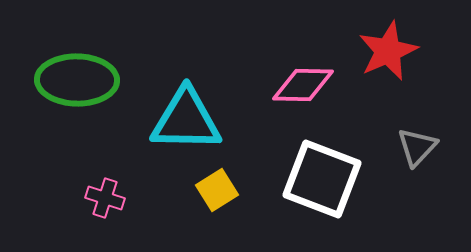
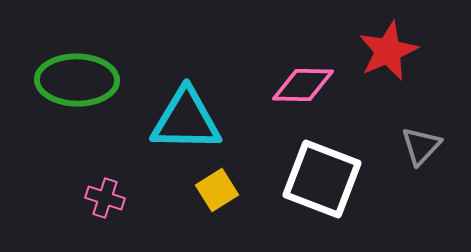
gray triangle: moved 4 px right, 1 px up
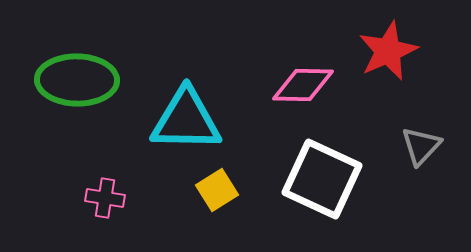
white square: rotated 4 degrees clockwise
pink cross: rotated 9 degrees counterclockwise
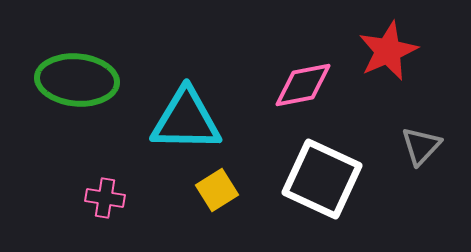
green ellipse: rotated 4 degrees clockwise
pink diamond: rotated 12 degrees counterclockwise
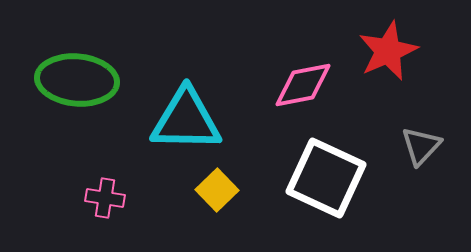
white square: moved 4 px right, 1 px up
yellow square: rotated 12 degrees counterclockwise
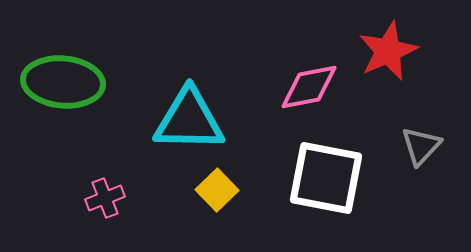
green ellipse: moved 14 px left, 2 px down
pink diamond: moved 6 px right, 2 px down
cyan triangle: moved 3 px right
white square: rotated 14 degrees counterclockwise
pink cross: rotated 30 degrees counterclockwise
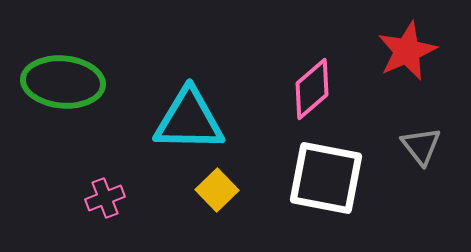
red star: moved 19 px right
pink diamond: moved 3 px right, 2 px down; rotated 30 degrees counterclockwise
gray triangle: rotated 21 degrees counterclockwise
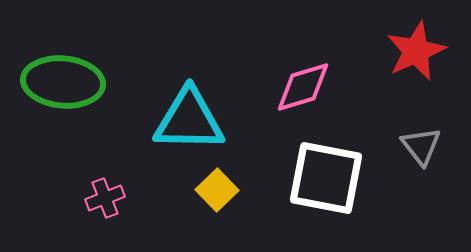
red star: moved 9 px right
pink diamond: moved 9 px left, 2 px up; rotated 24 degrees clockwise
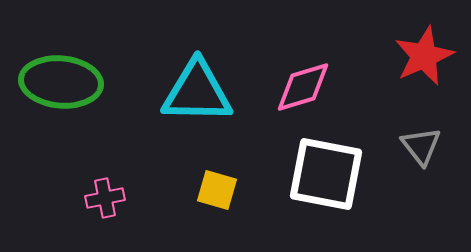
red star: moved 8 px right, 5 px down
green ellipse: moved 2 px left
cyan triangle: moved 8 px right, 28 px up
white square: moved 4 px up
yellow square: rotated 30 degrees counterclockwise
pink cross: rotated 9 degrees clockwise
